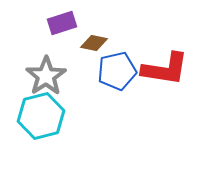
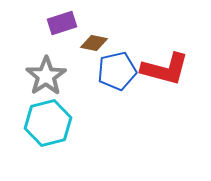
red L-shape: rotated 6 degrees clockwise
cyan hexagon: moved 7 px right, 7 px down
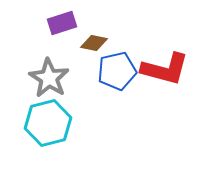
gray star: moved 3 px right, 2 px down; rotated 6 degrees counterclockwise
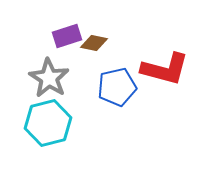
purple rectangle: moved 5 px right, 13 px down
blue pentagon: moved 16 px down
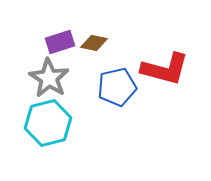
purple rectangle: moved 7 px left, 6 px down
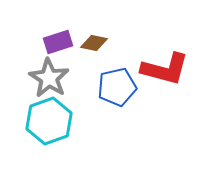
purple rectangle: moved 2 px left
cyan hexagon: moved 1 px right, 2 px up; rotated 6 degrees counterclockwise
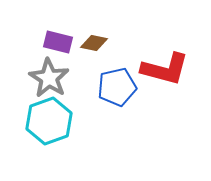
purple rectangle: rotated 32 degrees clockwise
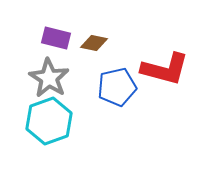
purple rectangle: moved 2 px left, 4 px up
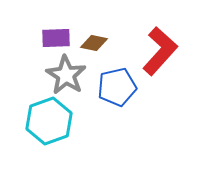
purple rectangle: rotated 16 degrees counterclockwise
red L-shape: moved 5 px left, 18 px up; rotated 63 degrees counterclockwise
gray star: moved 17 px right, 3 px up
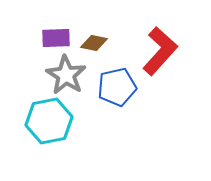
cyan hexagon: rotated 9 degrees clockwise
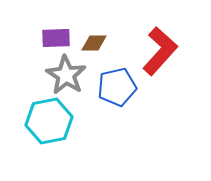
brown diamond: rotated 12 degrees counterclockwise
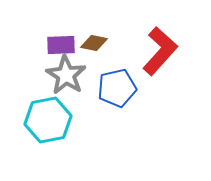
purple rectangle: moved 5 px right, 7 px down
brown diamond: rotated 12 degrees clockwise
blue pentagon: moved 1 px down
cyan hexagon: moved 1 px left, 1 px up
